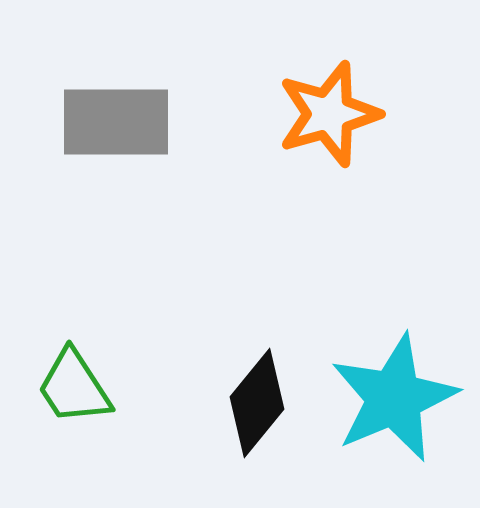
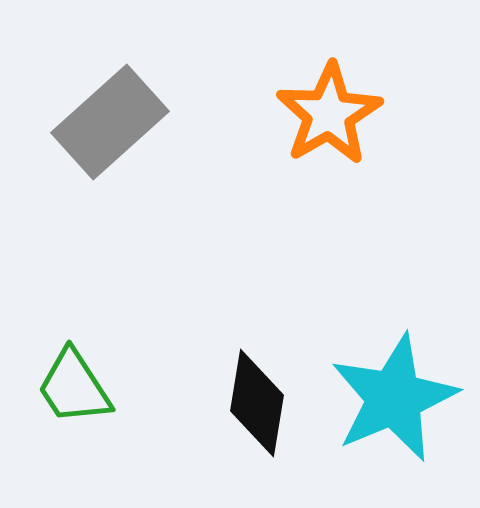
orange star: rotated 14 degrees counterclockwise
gray rectangle: moved 6 px left; rotated 42 degrees counterclockwise
black diamond: rotated 30 degrees counterclockwise
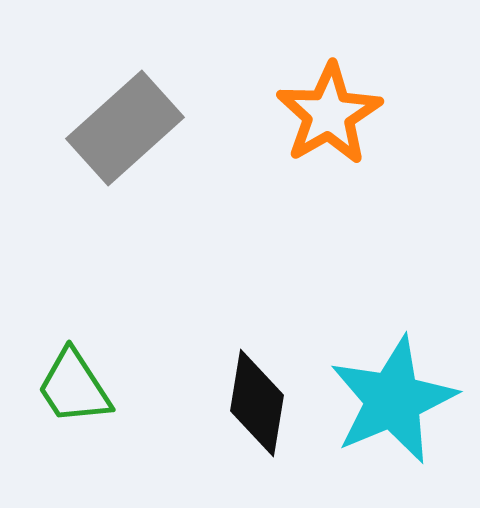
gray rectangle: moved 15 px right, 6 px down
cyan star: moved 1 px left, 2 px down
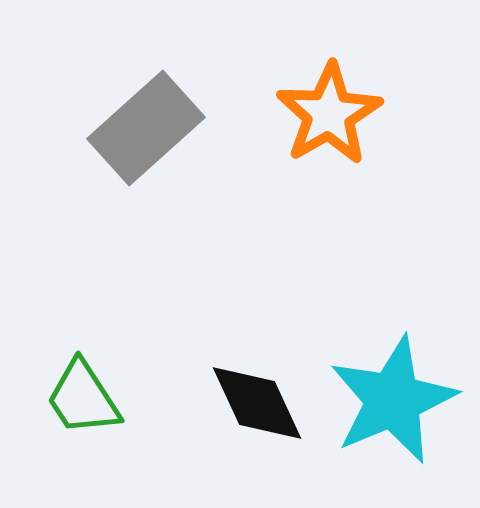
gray rectangle: moved 21 px right
green trapezoid: moved 9 px right, 11 px down
black diamond: rotated 34 degrees counterclockwise
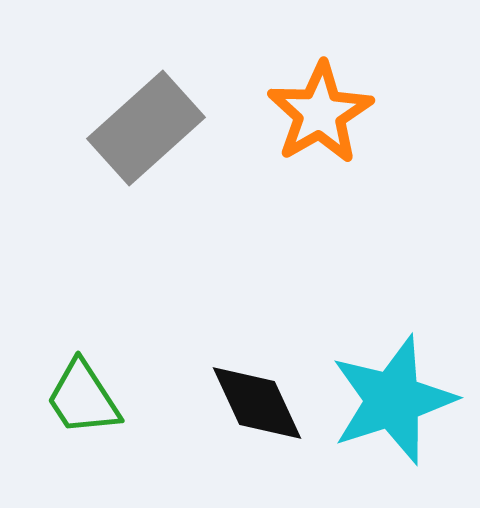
orange star: moved 9 px left, 1 px up
cyan star: rotated 5 degrees clockwise
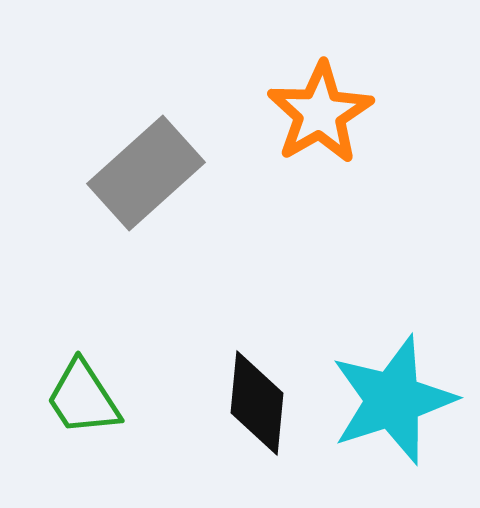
gray rectangle: moved 45 px down
black diamond: rotated 30 degrees clockwise
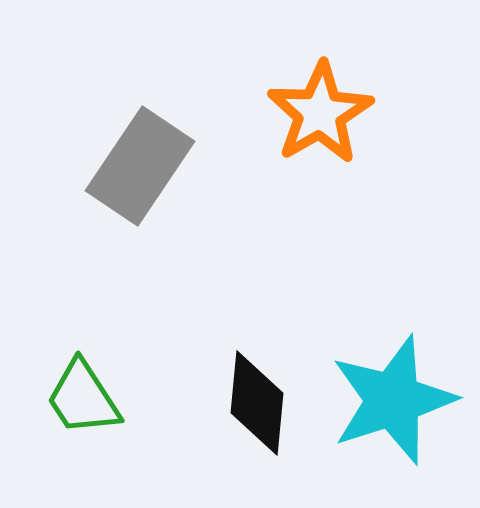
gray rectangle: moved 6 px left, 7 px up; rotated 14 degrees counterclockwise
